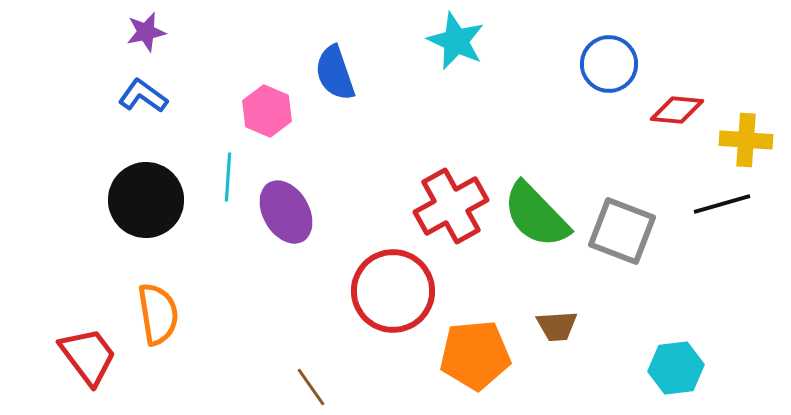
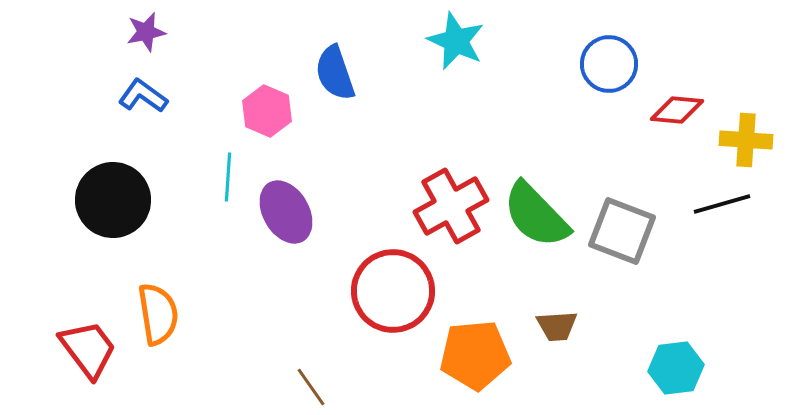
black circle: moved 33 px left
red trapezoid: moved 7 px up
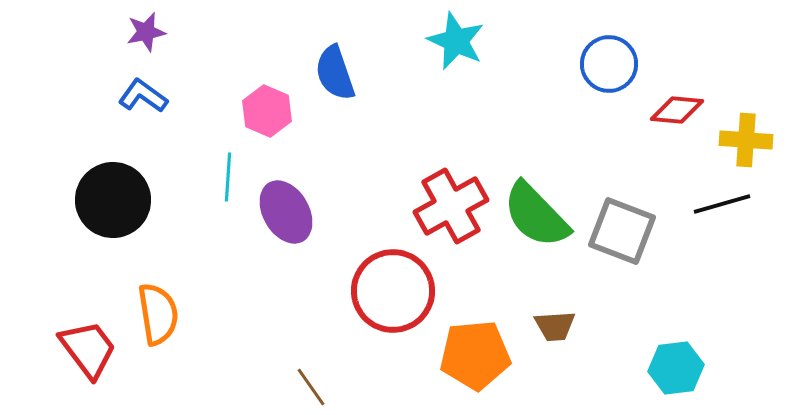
brown trapezoid: moved 2 px left
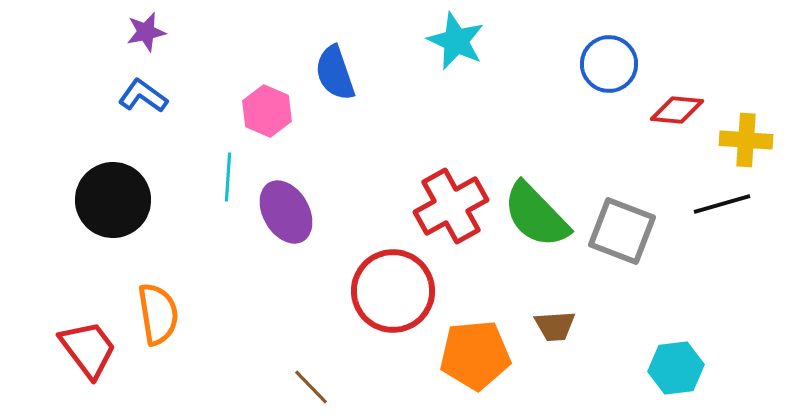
brown line: rotated 9 degrees counterclockwise
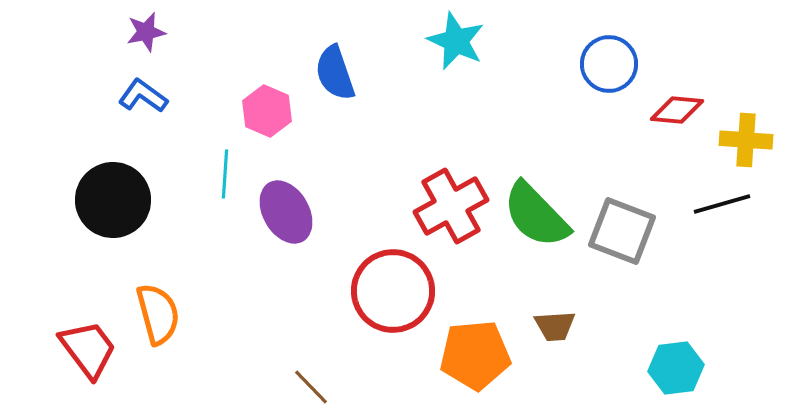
cyan line: moved 3 px left, 3 px up
orange semicircle: rotated 6 degrees counterclockwise
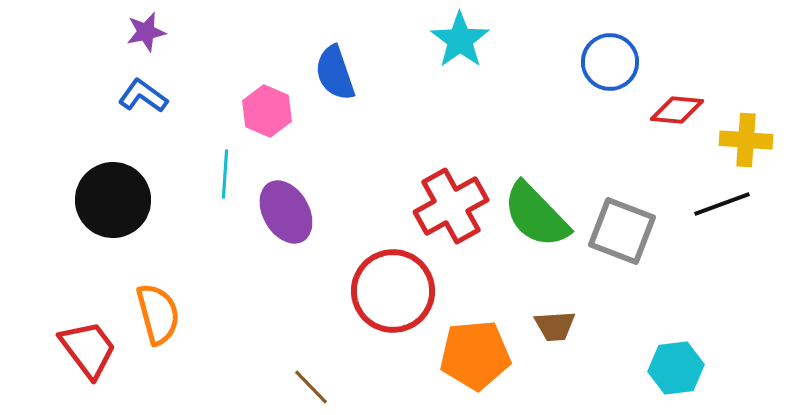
cyan star: moved 4 px right, 1 px up; rotated 12 degrees clockwise
blue circle: moved 1 px right, 2 px up
black line: rotated 4 degrees counterclockwise
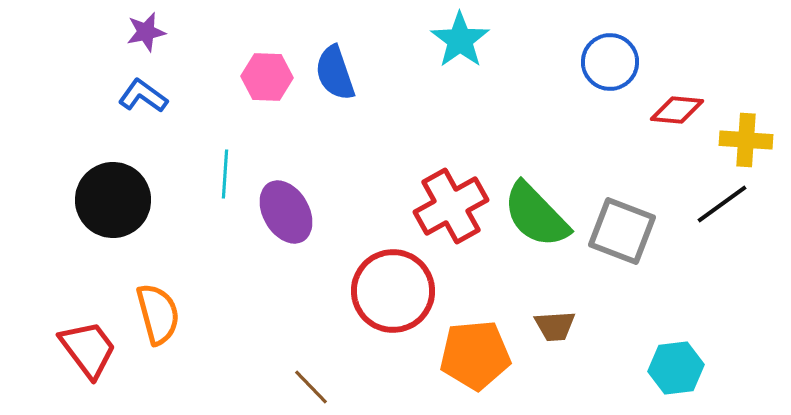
pink hexagon: moved 34 px up; rotated 21 degrees counterclockwise
black line: rotated 16 degrees counterclockwise
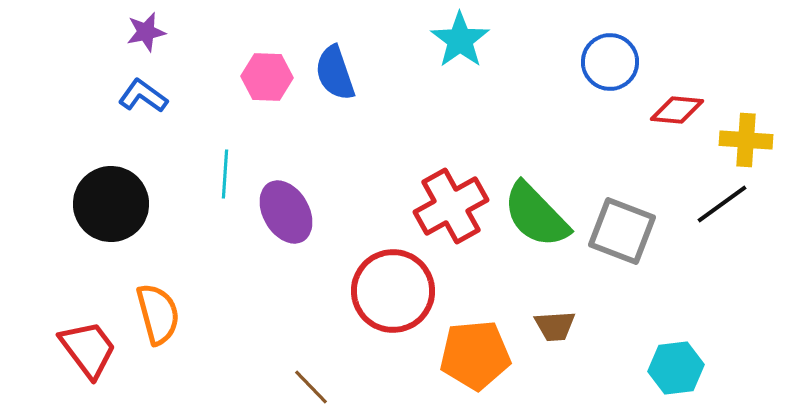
black circle: moved 2 px left, 4 px down
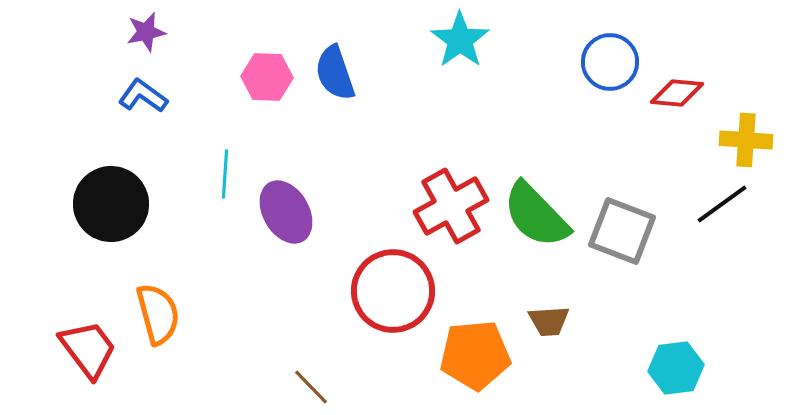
red diamond: moved 17 px up
brown trapezoid: moved 6 px left, 5 px up
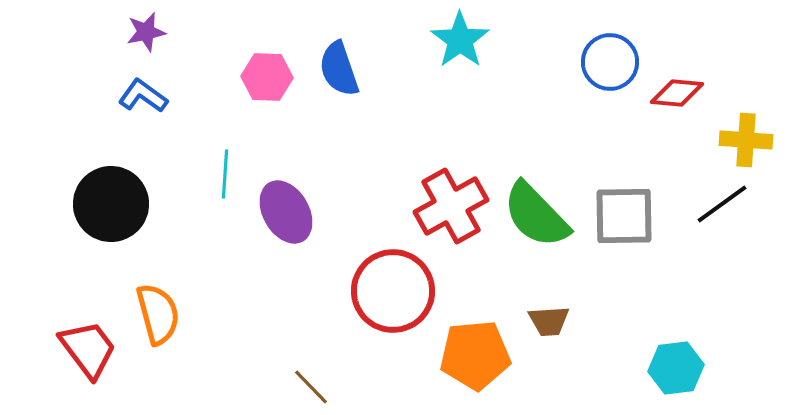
blue semicircle: moved 4 px right, 4 px up
gray square: moved 2 px right, 15 px up; rotated 22 degrees counterclockwise
